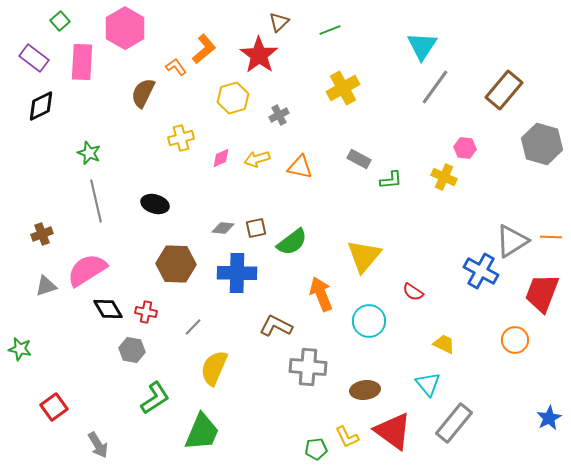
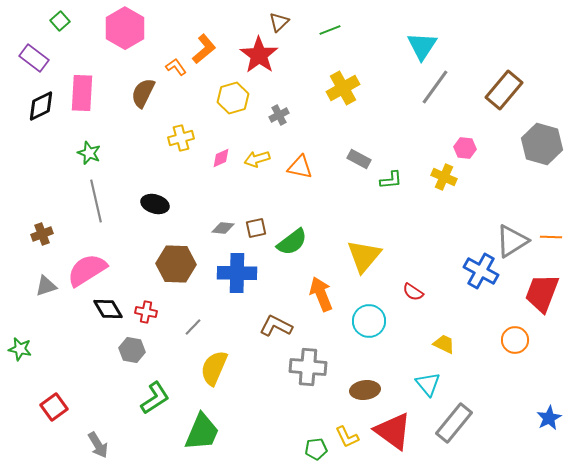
pink rectangle at (82, 62): moved 31 px down
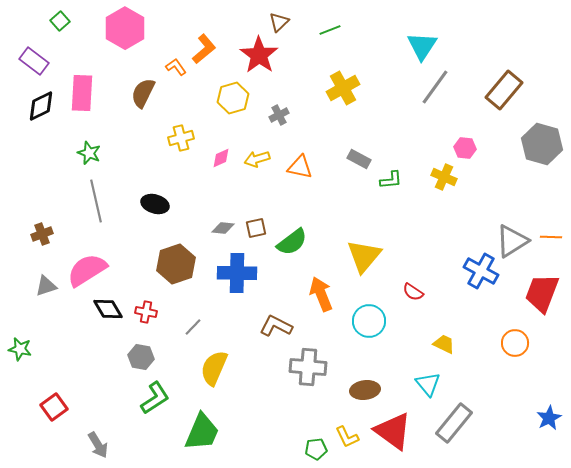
purple rectangle at (34, 58): moved 3 px down
brown hexagon at (176, 264): rotated 21 degrees counterclockwise
orange circle at (515, 340): moved 3 px down
gray hexagon at (132, 350): moved 9 px right, 7 px down
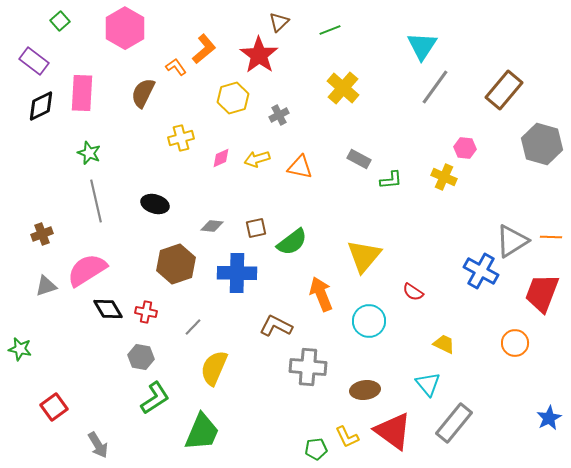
yellow cross at (343, 88): rotated 20 degrees counterclockwise
gray diamond at (223, 228): moved 11 px left, 2 px up
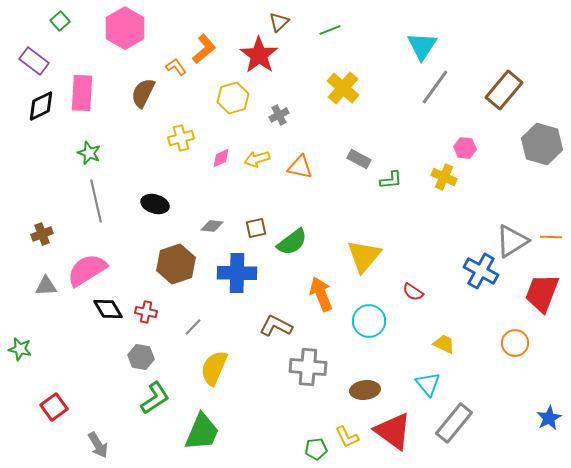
gray triangle at (46, 286): rotated 15 degrees clockwise
